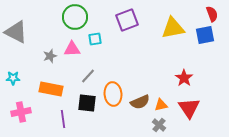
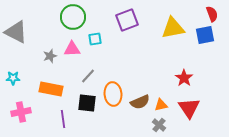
green circle: moved 2 px left
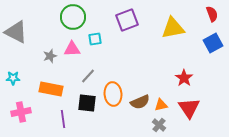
blue square: moved 8 px right, 8 px down; rotated 18 degrees counterclockwise
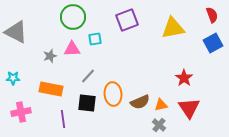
red semicircle: moved 1 px down
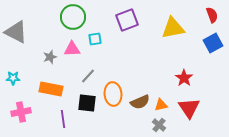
gray star: moved 1 px down
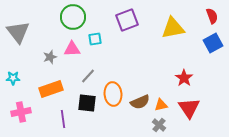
red semicircle: moved 1 px down
gray triangle: moved 2 px right; rotated 25 degrees clockwise
orange rectangle: rotated 30 degrees counterclockwise
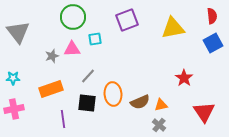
red semicircle: rotated 14 degrees clockwise
gray star: moved 2 px right, 1 px up
red triangle: moved 15 px right, 4 px down
pink cross: moved 7 px left, 3 px up
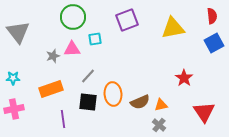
blue square: moved 1 px right
gray star: moved 1 px right
black square: moved 1 px right, 1 px up
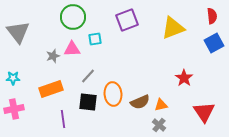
yellow triangle: rotated 10 degrees counterclockwise
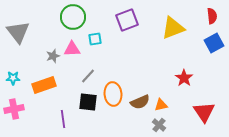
orange rectangle: moved 7 px left, 4 px up
